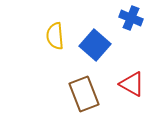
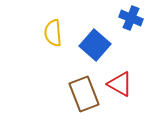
yellow semicircle: moved 2 px left, 3 px up
red triangle: moved 12 px left
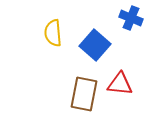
red triangle: rotated 24 degrees counterclockwise
brown rectangle: rotated 32 degrees clockwise
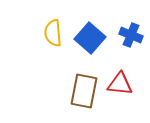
blue cross: moved 17 px down
blue square: moved 5 px left, 7 px up
brown rectangle: moved 3 px up
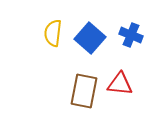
yellow semicircle: rotated 12 degrees clockwise
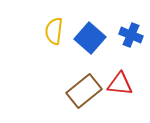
yellow semicircle: moved 1 px right, 2 px up
brown rectangle: rotated 40 degrees clockwise
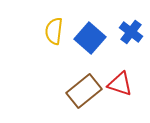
blue cross: moved 3 px up; rotated 15 degrees clockwise
red triangle: rotated 12 degrees clockwise
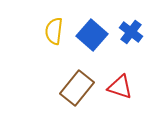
blue square: moved 2 px right, 3 px up
red triangle: moved 3 px down
brown rectangle: moved 7 px left, 3 px up; rotated 12 degrees counterclockwise
